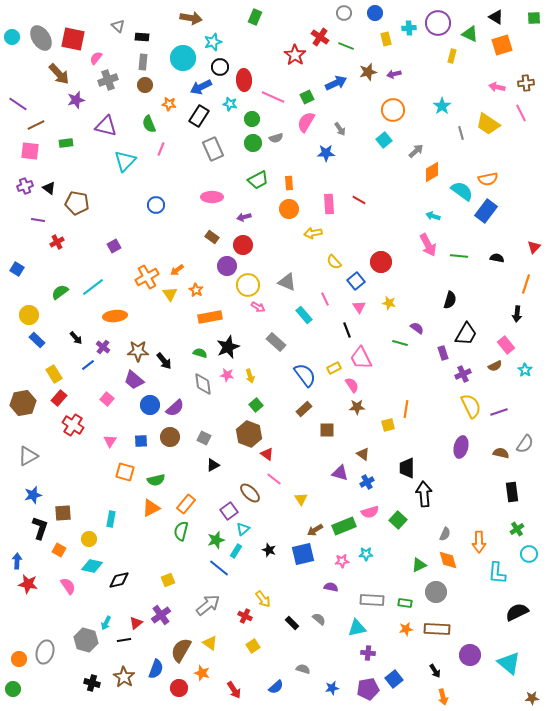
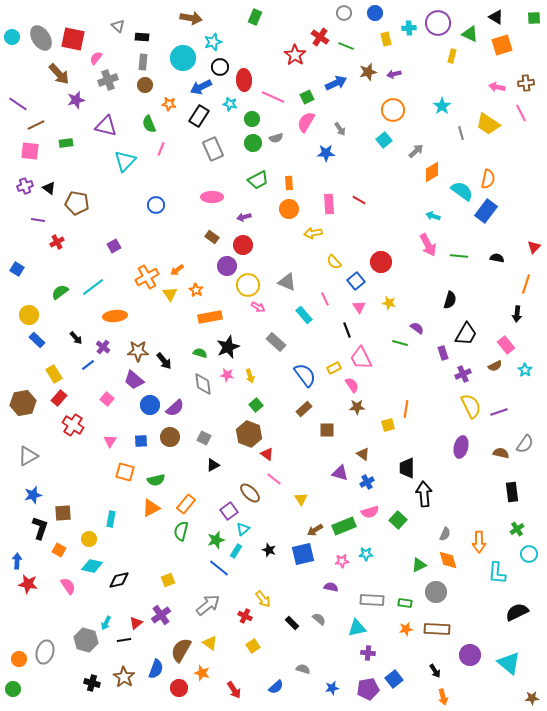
orange semicircle at (488, 179): rotated 66 degrees counterclockwise
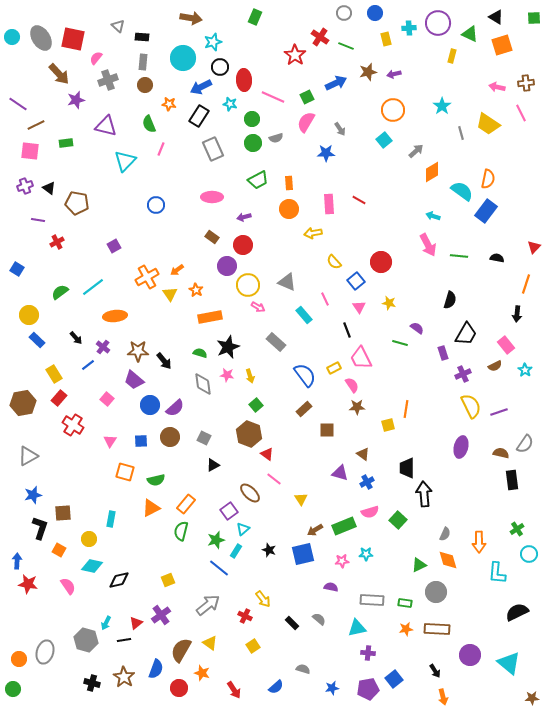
black rectangle at (512, 492): moved 12 px up
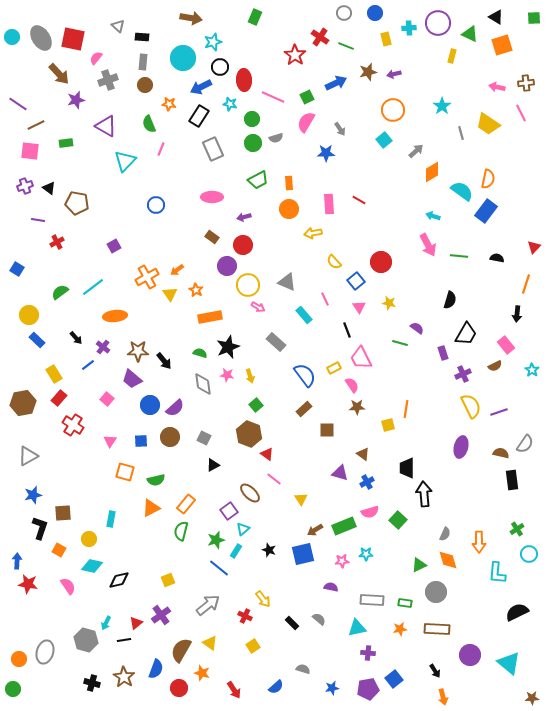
purple triangle at (106, 126): rotated 15 degrees clockwise
cyan star at (525, 370): moved 7 px right
purple trapezoid at (134, 380): moved 2 px left, 1 px up
orange star at (406, 629): moved 6 px left
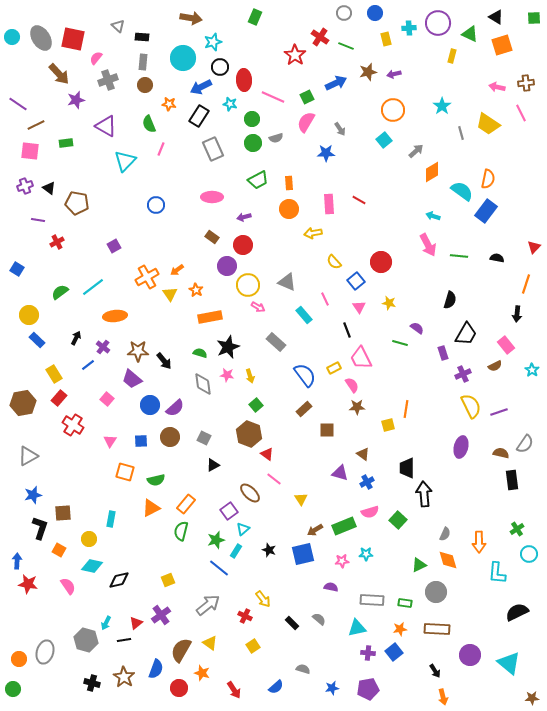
black arrow at (76, 338): rotated 112 degrees counterclockwise
blue square at (394, 679): moved 27 px up
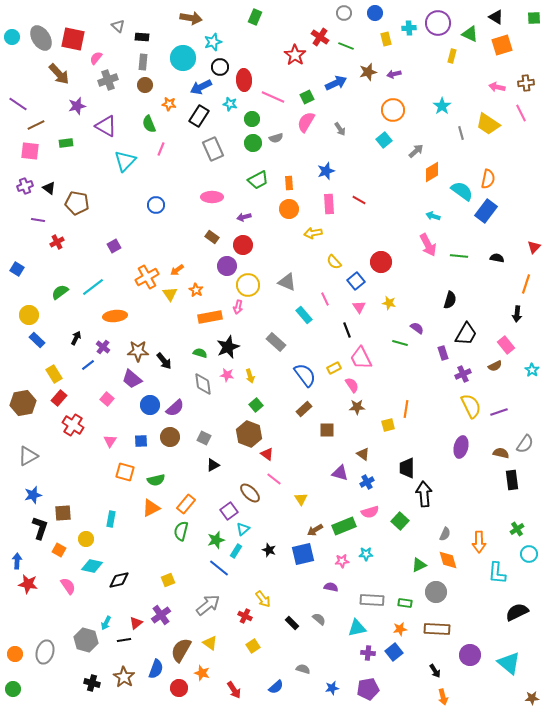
purple star at (76, 100): moved 1 px right, 6 px down
blue star at (326, 153): moved 18 px down; rotated 18 degrees counterclockwise
pink arrow at (258, 307): moved 20 px left; rotated 72 degrees clockwise
green square at (398, 520): moved 2 px right, 1 px down
yellow circle at (89, 539): moved 3 px left
orange circle at (19, 659): moved 4 px left, 5 px up
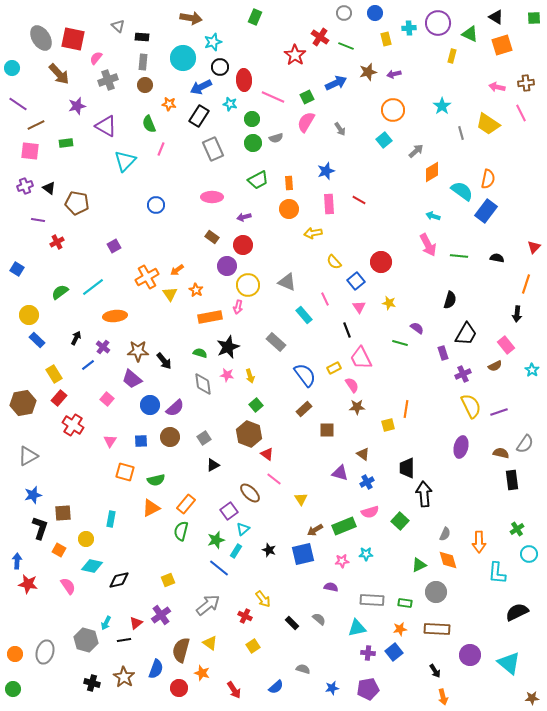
cyan circle at (12, 37): moved 31 px down
gray square at (204, 438): rotated 32 degrees clockwise
brown semicircle at (181, 650): rotated 15 degrees counterclockwise
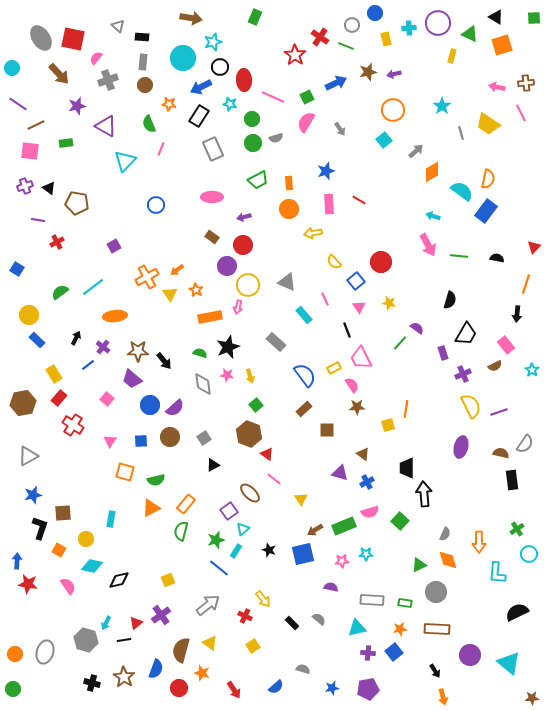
gray circle at (344, 13): moved 8 px right, 12 px down
green line at (400, 343): rotated 63 degrees counterclockwise
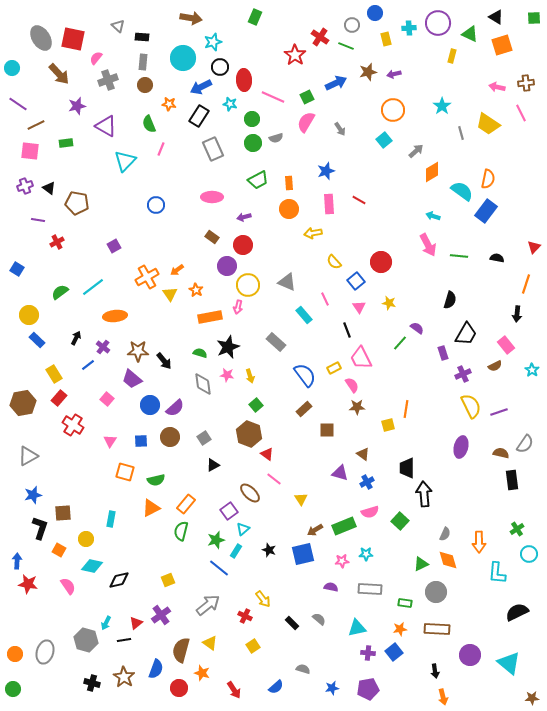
green triangle at (419, 565): moved 2 px right, 1 px up
gray rectangle at (372, 600): moved 2 px left, 11 px up
black arrow at (435, 671): rotated 24 degrees clockwise
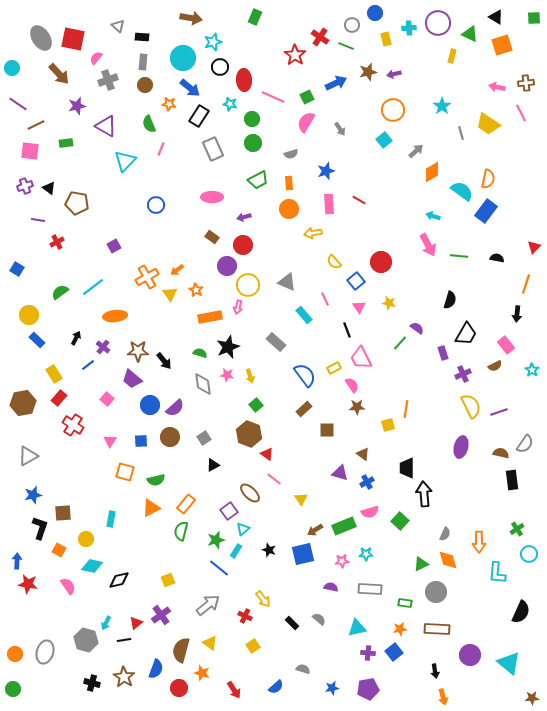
blue arrow at (201, 87): moved 11 px left, 1 px down; rotated 115 degrees counterclockwise
gray semicircle at (276, 138): moved 15 px right, 16 px down
black semicircle at (517, 612): moved 4 px right; rotated 140 degrees clockwise
